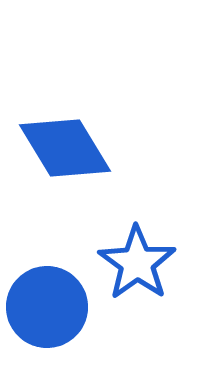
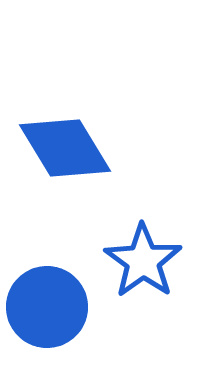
blue star: moved 6 px right, 2 px up
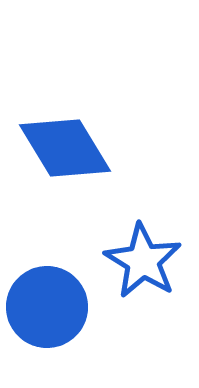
blue star: rotated 4 degrees counterclockwise
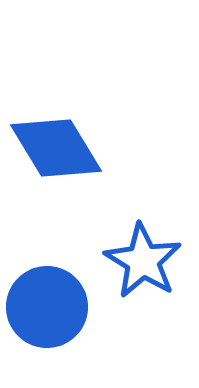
blue diamond: moved 9 px left
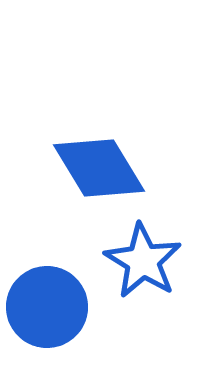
blue diamond: moved 43 px right, 20 px down
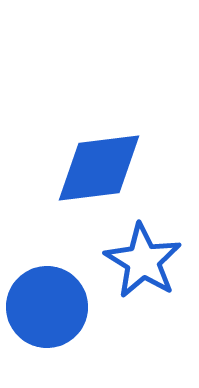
blue diamond: rotated 66 degrees counterclockwise
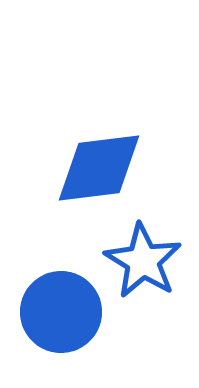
blue circle: moved 14 px right, 5 px down
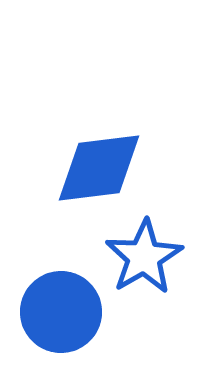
blue star: moved 1 px right, 4 px up; rotated 10 degrees clockwise
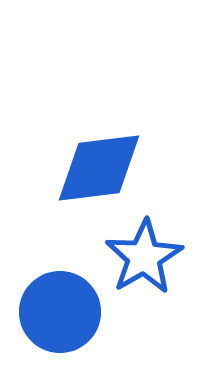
blue circle: moved 1 px left
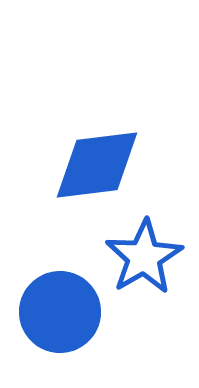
blue diamond: moved 2 px left, 3 px up
